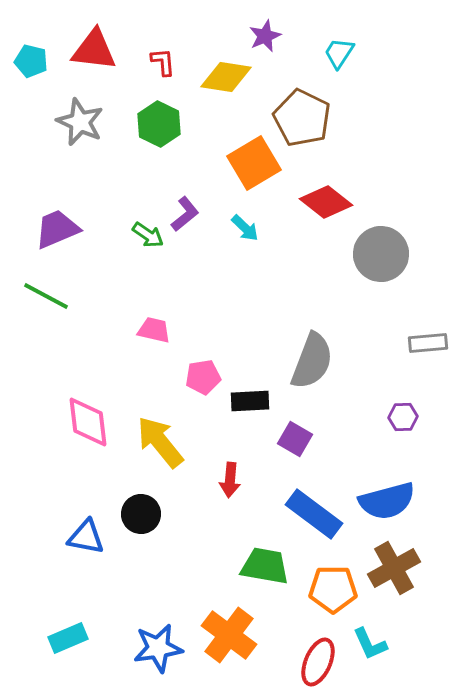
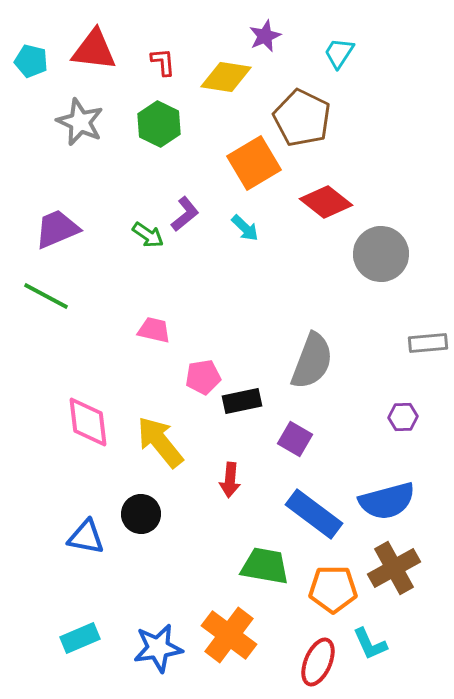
black rectangle: moved 8 px left; rotated 9 degrees counterclockwise
cyan rectangle: moved 12 px right
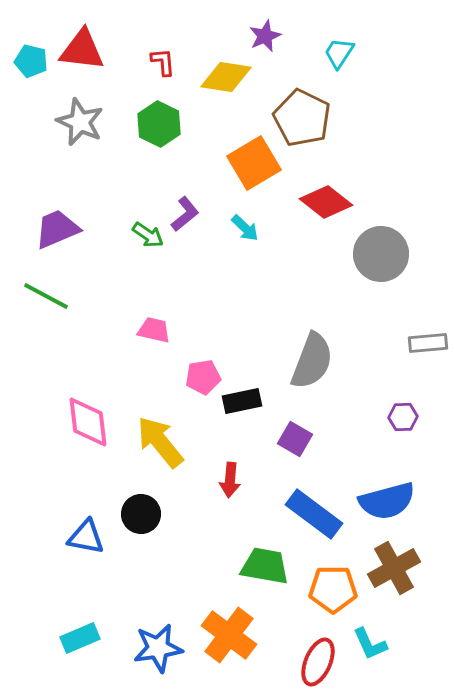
red triangle: moved 12 px left
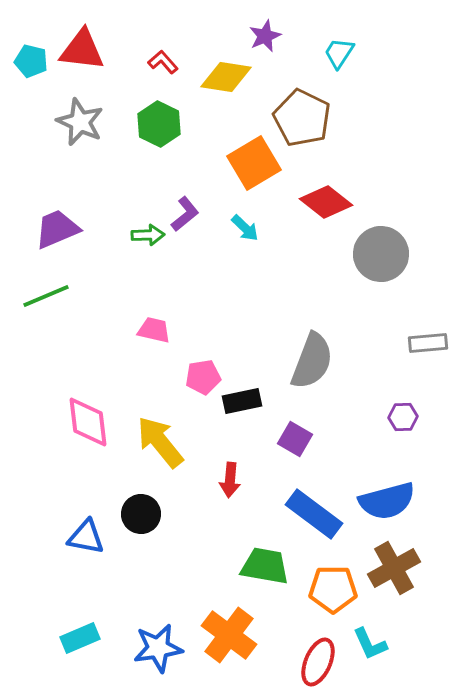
red L-shape: rotated 36 degrees counterclockwise
green arrow: rotated 36 degrees counterclockwise
green line: rotated 51 degrees counterclockwise
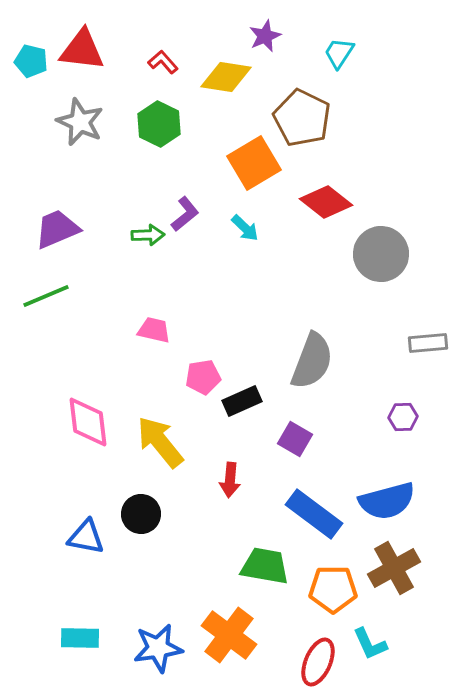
black rectangle: rotated 12 degrees counterclockwise
cyan rectangle: rotated 24 degrees clockwise
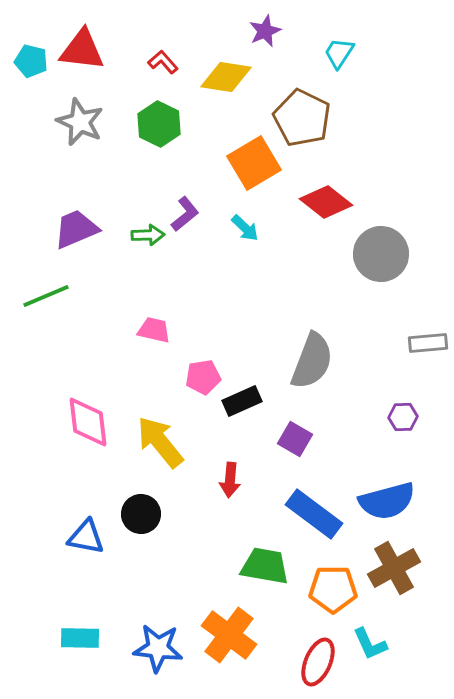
purple star: moved 5 px up
purple trapezoid: moved 19 px right
blue star: rotated 15 degrees clockwise
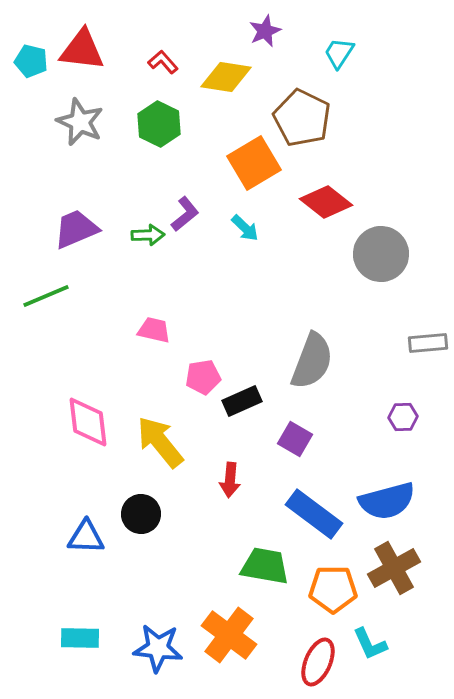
blue triangle: rotated 9 degrees counterclockwise
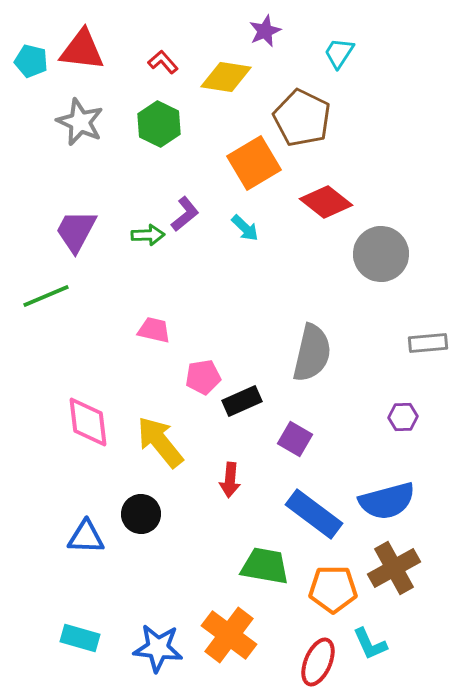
purple trapezoid: moved 2 px down; rotated 39 degrees counterclockwise
gray semicircle: moved 8 px up; rotated 8 degrees counterclockwise
cyan rectangle: rotated 15 degrees clockwise
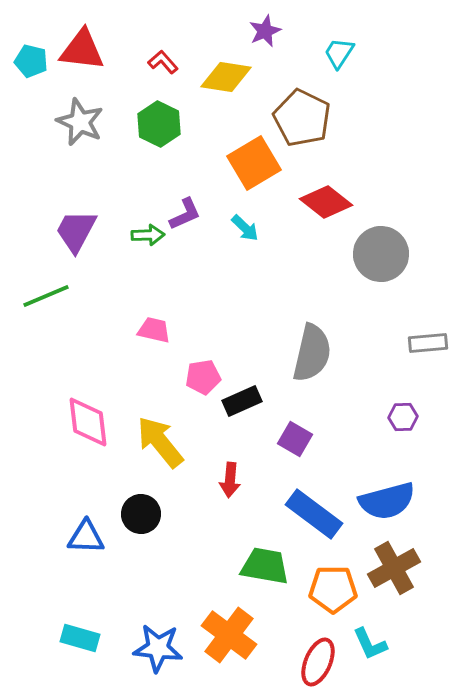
purple L-shape: rotated 15 degrees clockwise
